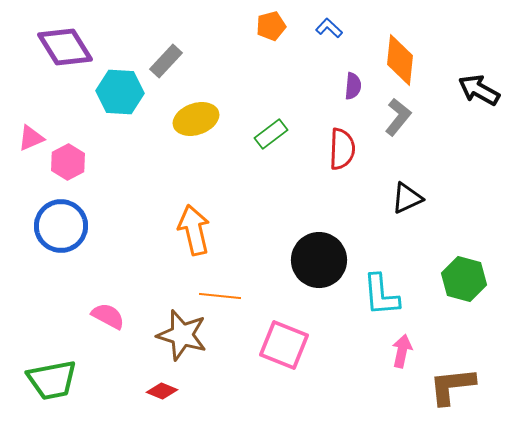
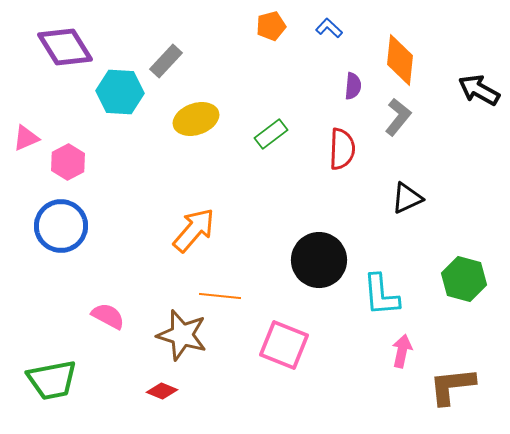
pink triangle: moved 5 px left
orange arrow: rotated 54 degrees clockwise
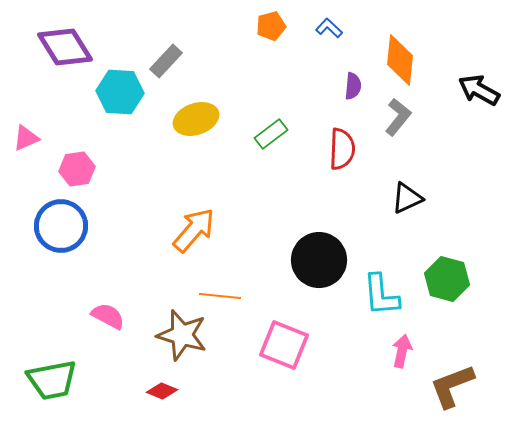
pink hexagon: moved 9 px right, 7 px down; rotated 20 degrees clockwise
green hexagon: moved 17 px left
brown L-shape: rotated 15 degrees counterclockwise
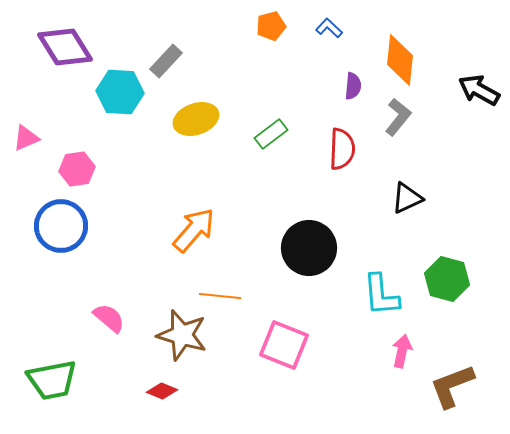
black circle: moved 10 px left, 12 px up
pink semicircle: moved 1 px right, 2 px down; rotated 12 degrees clockwise
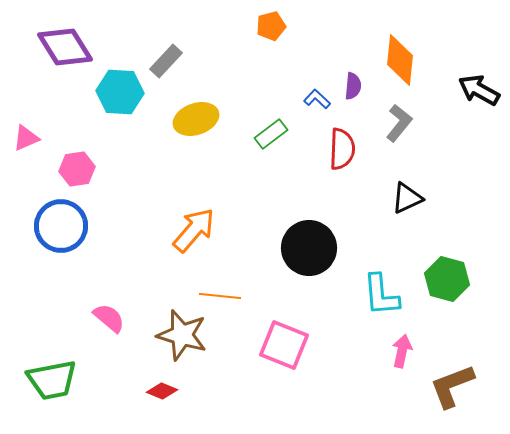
blue L-shape: moved 12 px left, 71 px down
gray L-shape: moved 1 px right, 6 px down
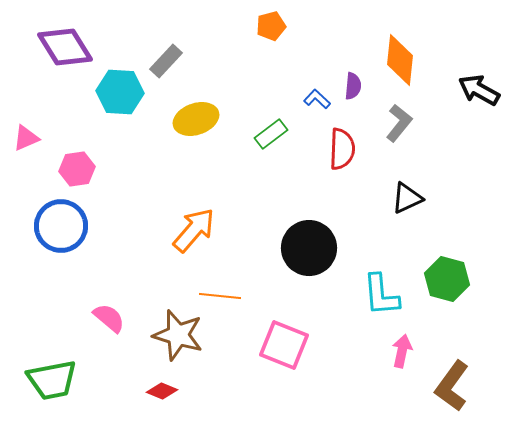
brown star: moved 4 px left
brown L-shape: rotated 33 degrees counterclockwise
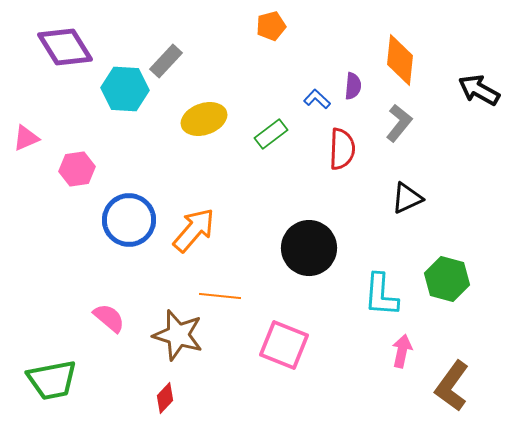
cyan hexagon: moved 5 px right, 3 px up
yellow ellipse: moved 8 px right
blue circle: moved 68 px right, 6 px up
cyan L-shape: rotated 9 degrees clockwise
red diamond: moved 3 px right, 7 px down; rotated 68 degrees counterclockwise
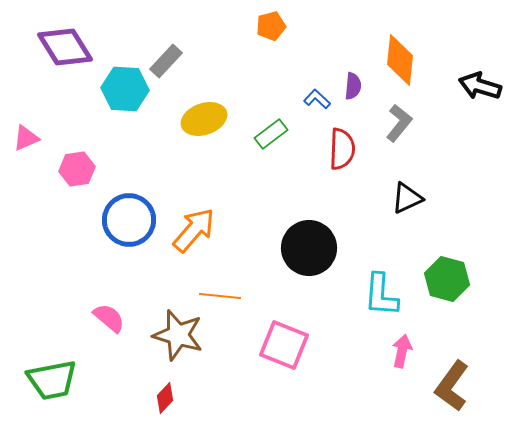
black arrow: moved 1 px right, 4 px up; rotated 12 degrees counterclockwise
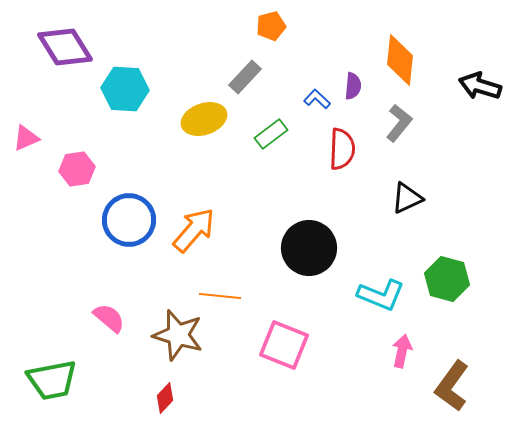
gray rectangle: moved 79 px right, 16 px down
cyan L-shape: rotated 72 degrees counterclockwise
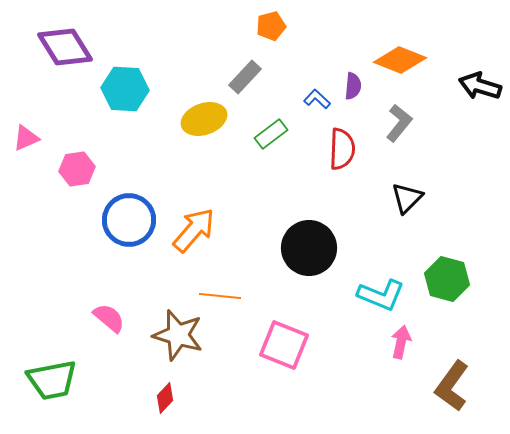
orange diamond: rotated 75 degrees counterclockwise
black triangle: rotated 20 degrees counterclockwise
pink arrow: moved 1 px left, 9 px up
